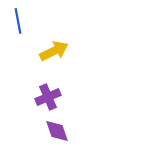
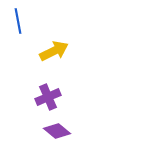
purple diamond: rotated 32 degrees counterclockwise
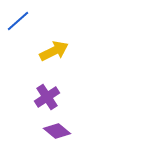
blue line: rotated 60 degrees clockwise
purple cross: moved 1 px left; rotated 10 degrees counterclockwise
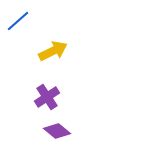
yellow arrow: moved 1 px left
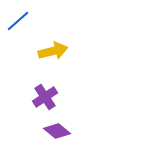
yellow arrow: rotated 12 degrees clockwise
purple cross: moved 2 px left
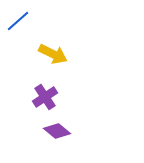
yellow arrow: moved 3 px down; rotated 40 degrees clockwise
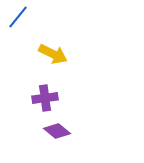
blue line: moved 4 px up; rotated 10 degrees counterclockwise
purple cross: moved 1 px down; rotated 25 degrees clockwise
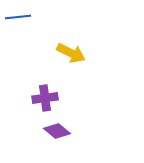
blue line: rotated 45 degrees clockwise
yellow arrow: moved 18 px right, 1 px up
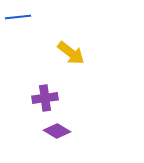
yellow arrow: rotated 12 degrees clockwise
purple diamond: rotated 8 degrees counterclockwise
